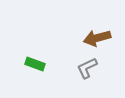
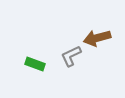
gray L-shape: moved 16 px left, 12 px up
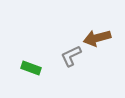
green rectangle: moved 4 px left, 4 px down
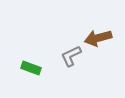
brown arrow: moved 1 px right
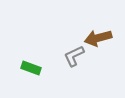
gray L-shape: moved 3 px right
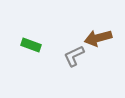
green rectangle: moved 23 px up
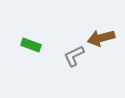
brown arrow: moved 3 px right
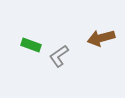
gray L-shape: moved 15 px left; rotated 10 degrees counterclockwise
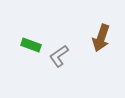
brown arrow: rotated 56 degrees counterclockwise
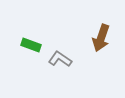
gray L-shape: moved 1 px right, 3 px down; rotated 70 degrees clockwise
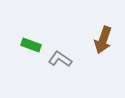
brown arrow: moved 2 px right, 2 px down
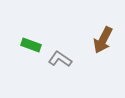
brown arrow: rotated 8 degrees clockwise
